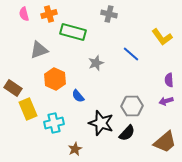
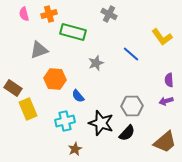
gray cross: rotated 14 degrees clockwise
orange hexagon: rotated 20 degrees counterclockwise
cyan cross: moved 11 px right, 2 px up
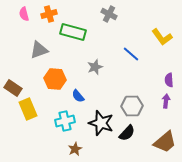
gray star: moved 1 px left, 4 px down
purple arrow: rotated 112 degrees clockwise
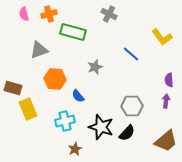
brown rectangle: rotated 18 degrees counterclockwise
black star: moved 4 px down
brown trapezoid: moved 1 px right, 1 px up
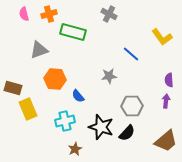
gray star: moved 14 px right, 9 px down; rotated 14 degrees clockwise
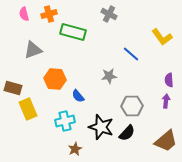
gray triangle: moved 6 px left
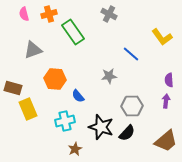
green rectangle: rotated 40 degrees clockwise
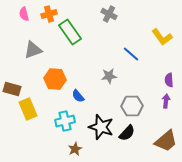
green rectangle: moved 3 px left
brown rectangle: moved 1 px left, 1 px down
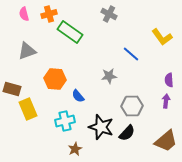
green rectangle: rotated 20 degrees counterclockwise
gray triangle: moved 6 px left, 1 px down
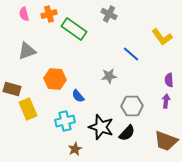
green rectangle: moved 4 px right, 3 px up
brown trapezoid: rotated 60 degrees clockwise
